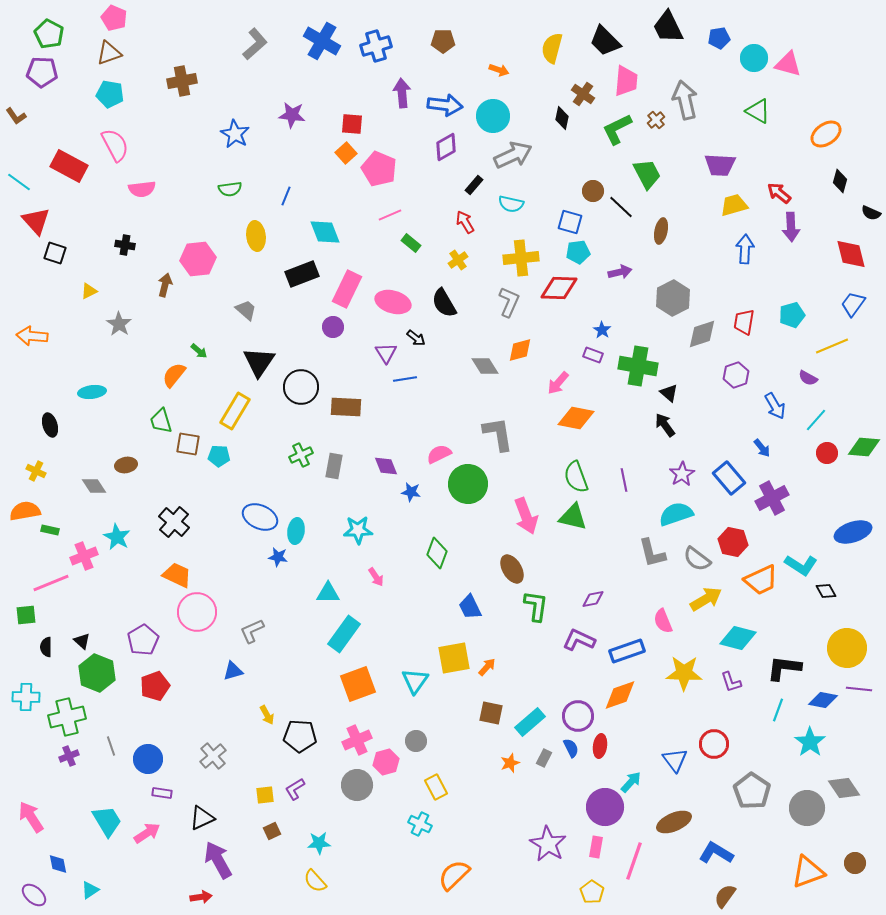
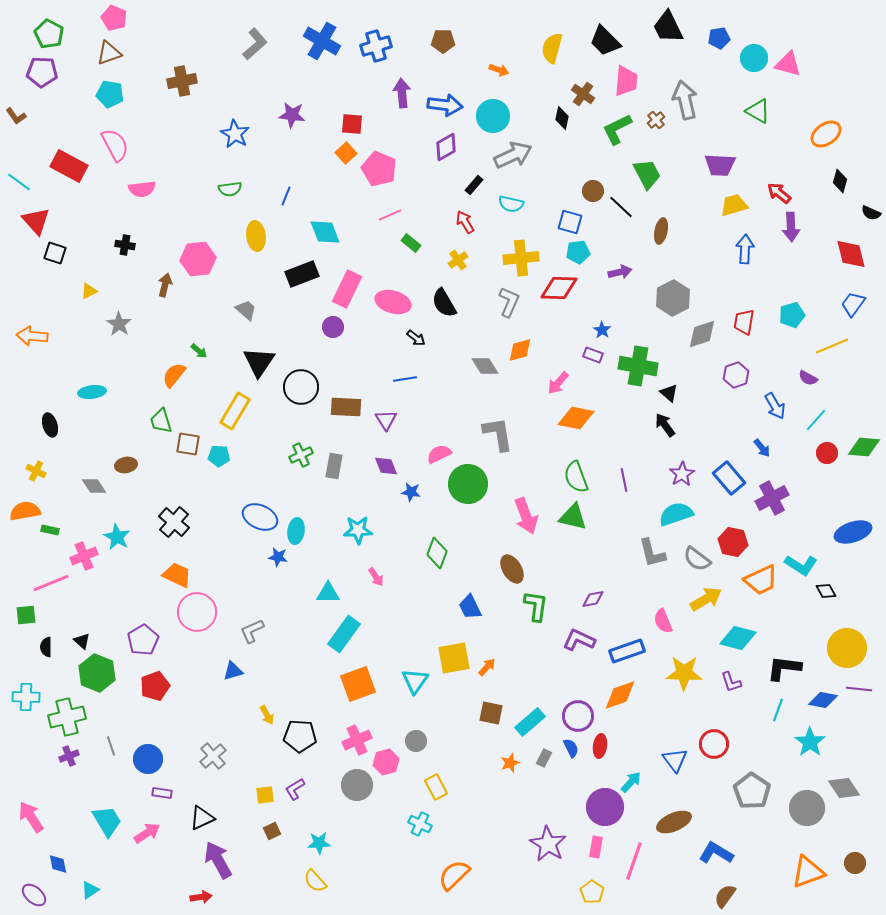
purple triangle at (386, 353): moved 67 px down
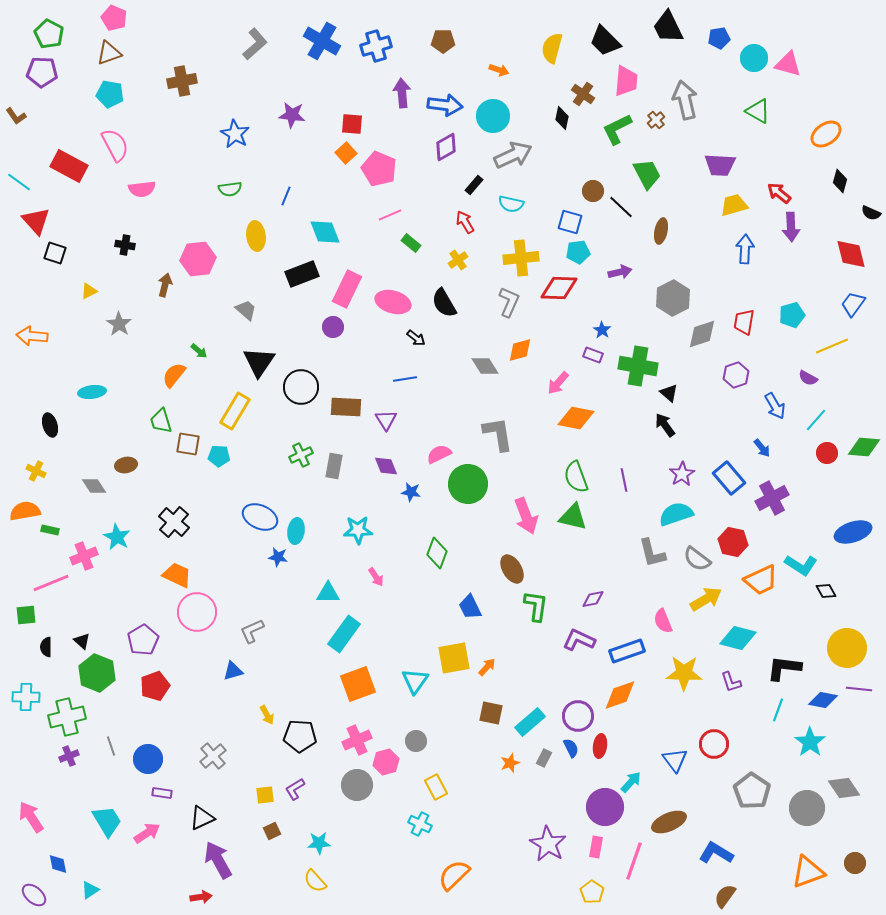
brown ellipse at (674, 822): moved 5 px left
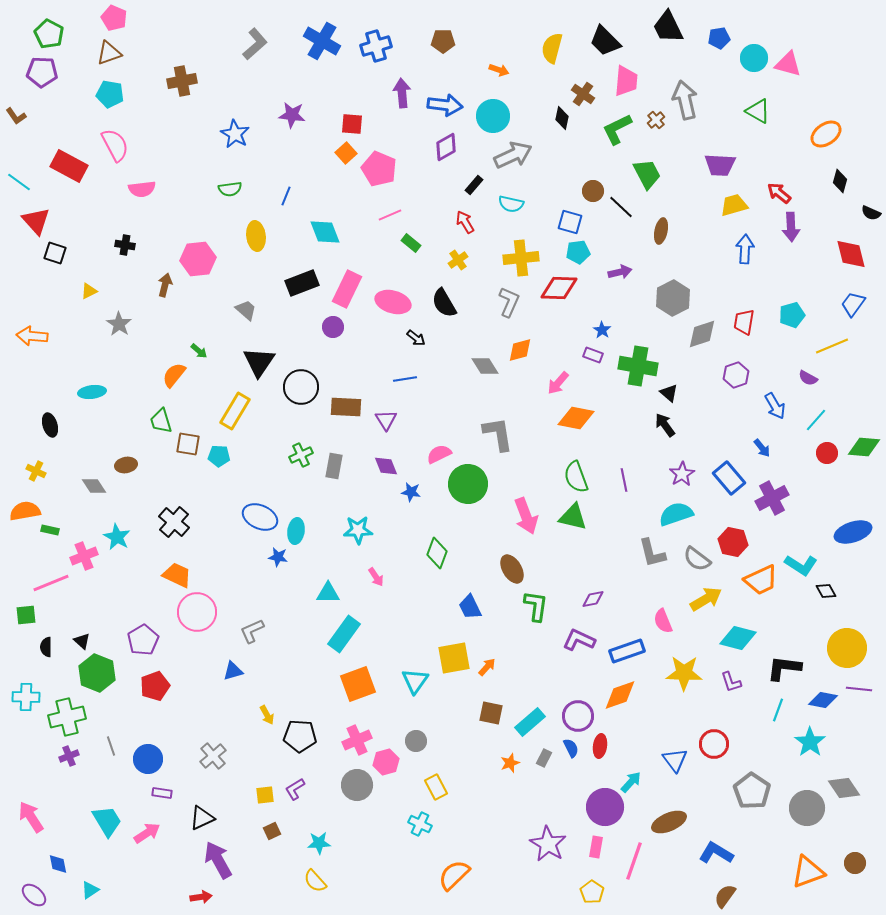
black rectangle at (302, 274): moved 9 px down
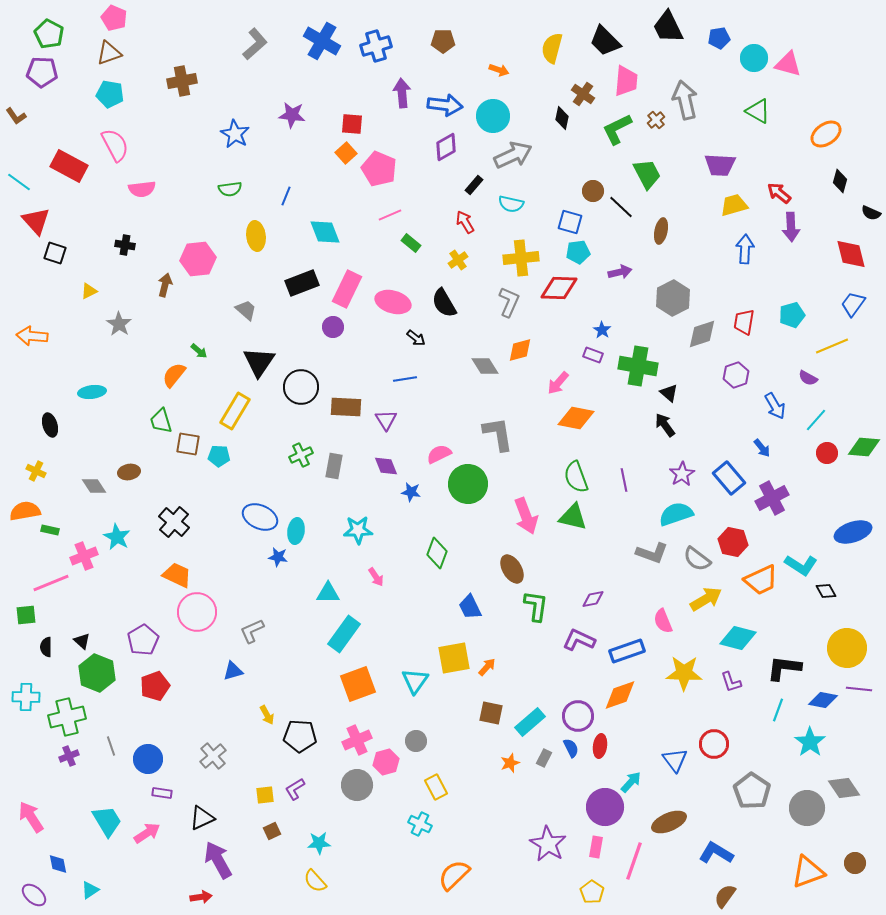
brown ellipse at (126, 465): moved 3 px right, 7 px down
gray L-shape at (652, 553): rotated 56 degrees counterclockwise
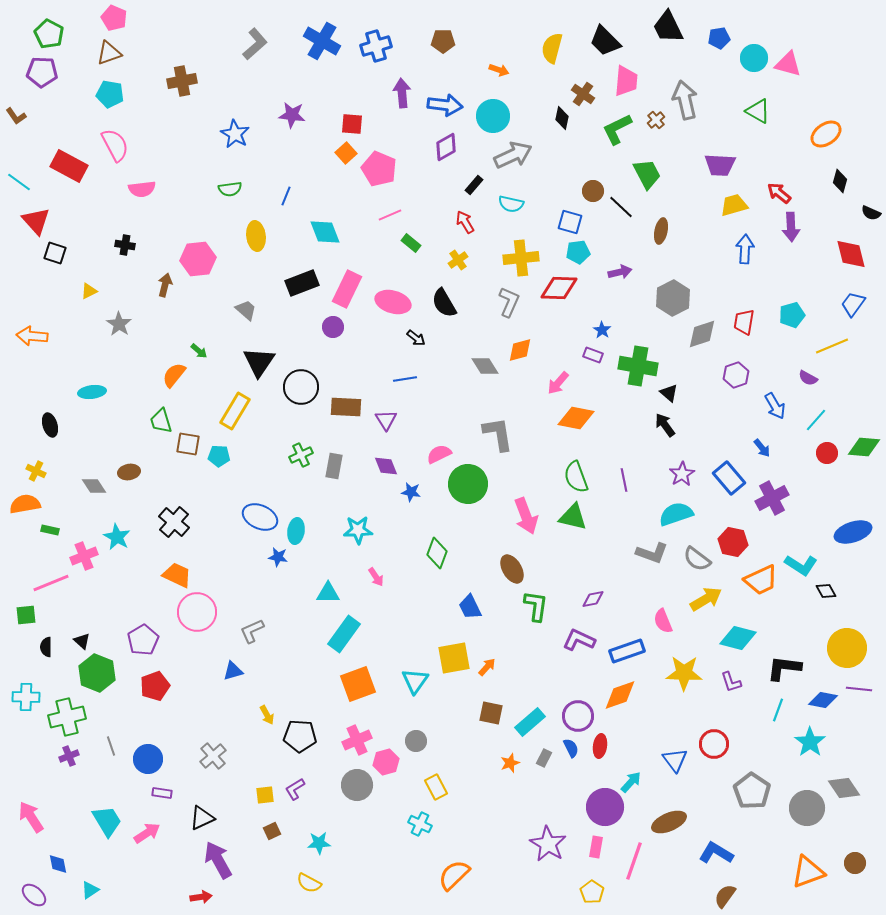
orange semicircle at (25, 511): moved 7 px up
yellow semicircle at (315, 881): moved 6 px left, 2 px down; rotated 20 degrees counterclockwise
